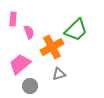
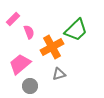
pink rectangle: rotated 40 degrees clockwise
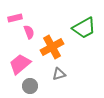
pink rectangle: moved 2 px right, 1 px up; rotated 32 degrees clockwise
green trapezoid: moved 8 px right, 2 px up; rotated 15 degrees clockwise
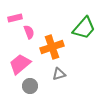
green trapezoid: rotated 20 degrees counterclockwise
orange cross: rotated 10 degrees clockwise
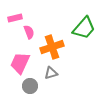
pink trapezoid: moved 1 px up; rotated 25 degrees counterclockwise
gray triangle: moved 8 px left, 1 px up
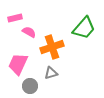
pink semicircle: rotated 40 degrees counterclockwise
pink trapezoid: moved 2 px left, 1 px down
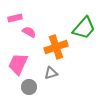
orange cross: moved 4 px right
gray circle: moved 1 px left, 1 px down
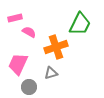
green trapezoid: moved 4 px left, 4 px up; rotated 15 degrees counterclockwise
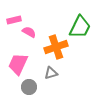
pink rectangle: moved 1 px left, 2 px down
green trapezoid: moved 3 px down
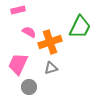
pink rectangle: moved 4 px right, 10 px up
orange cross: moved 6 px left, 5 px up
gray triangle: moved 5 px up
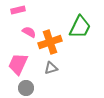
gray circle: moved 3 px left, 1 px down
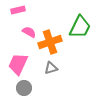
gray circle: moved 2 px left
